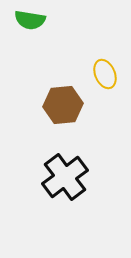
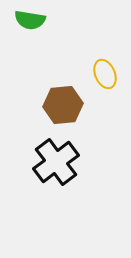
black cross: moved 9 px left, 15 px up
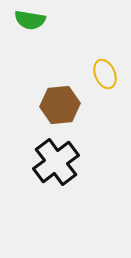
brown hexagon: moved 3 px left
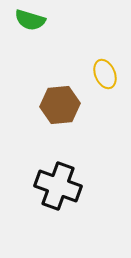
green semicircle: rotated 8 degrees clockwise
black cross: moved 2 px right, 24 px down; rotated 33 degrees counterclockwise
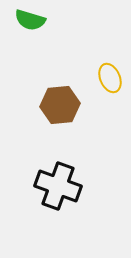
yellow ellipse: moved 5 px right, 4 px down
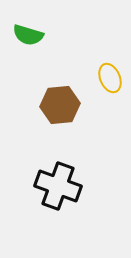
green semicircle: moved 2 px left, 15 px down
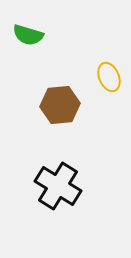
yellow ellipse: moved 1 px left, 1 px up
black cross: rotated 12 degrees clockwise
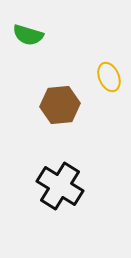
black cross: moved 2 px right
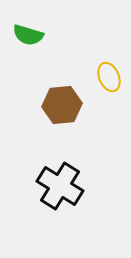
brown hexagon: moved 2 px right
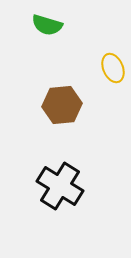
green semicircle: moved 19 px right, 10 px up
yellow ellipse: moved 4 px right, 9 px up
